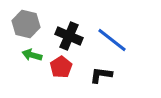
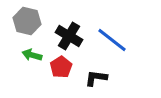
gray hexagon: moved 1 px right, 3 px up
black cross: rotated 8 degrees clockwise
black L-shape: moved 5 px left, 3 px down
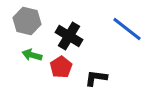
blue line: moved 15 px right, 11 px up
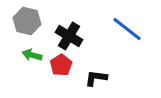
red pentagon: moved 2 px up
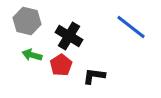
blue line: moved 4 px right, 2 px up
black L-shape: moved 2 px left, 2 px up
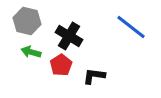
green arrow: moved 1 px left, 3 px up
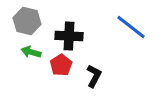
black cross: rotated 28 degrees counterclockwise
black L-shape: rotated 110 degrees clockwise
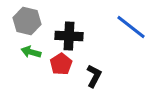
red pentagon: moved 1 px up
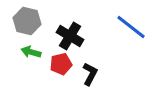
black cross: moved 1 px right; rotated 28 degrees clockwise
red pentagon: rotated 20 degrees clockwise
black L-shape: moved 4 px left, 2 px up
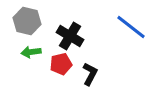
green arrow: rotated 24 degrees counterclockwise
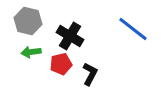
gray hexagon: moved 1 px right
blue line: moved 2 px right, 2 px down
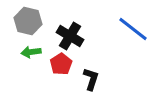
red pentagon: rotated 20 degrees counterclockwise
black L-shape: moved 1 px right, 5 px down; rotated 10 degrees counterclockwise
